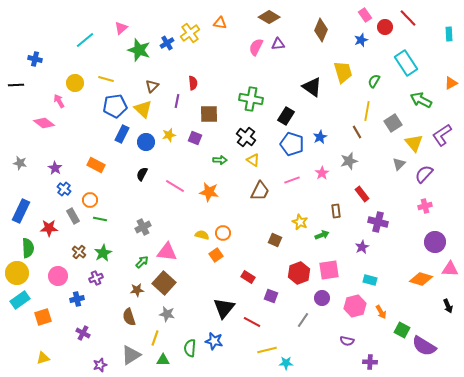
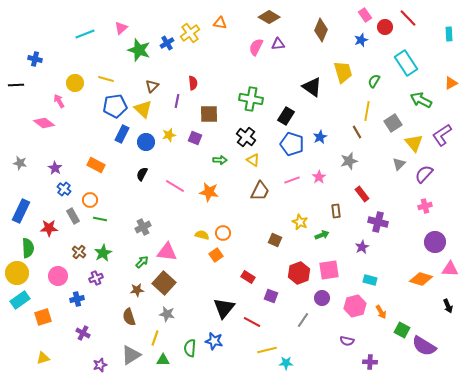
cyan line at (85, 40): moved 6 px up; rotated 18 degrees clockwise
pink star at (322, 173): moved 3 px left, 4 px down
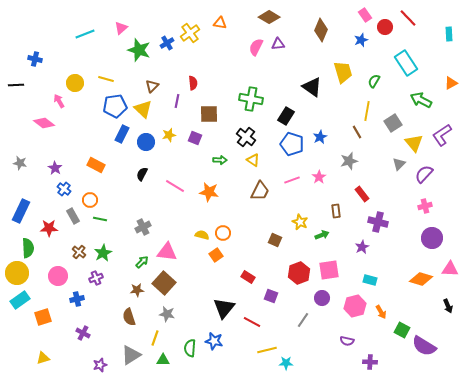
purple circle at (435, 242): moved 3 px left, 4 px up
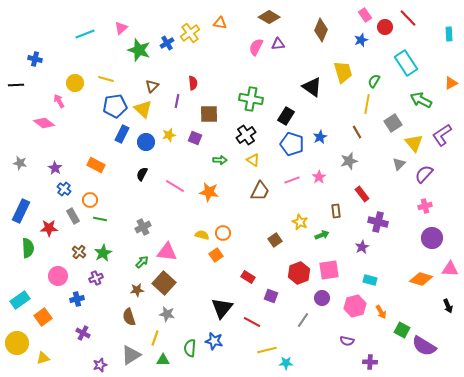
yellow line at (367, 111): moved 7 px up
black cross at (246, 137): moved 2 px up; rotated 18 degrees clockwise
brown square at (275, 240): rotated 32 degrees clockwise
yellow circle at (17, 273): moved 70 px down
black triangle at (224, 308): moved 2 px left
orange square at (43, 317): rotated 18 degrees counterclockwise
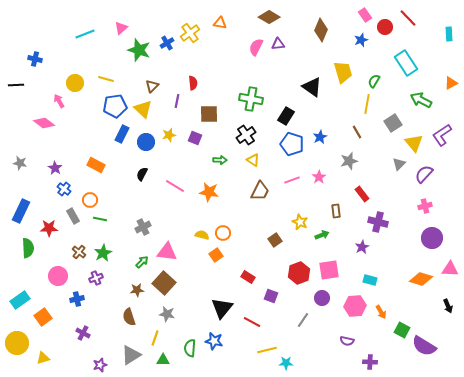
pink hexagon at (355, 306): rotated 10 degrees clockwise
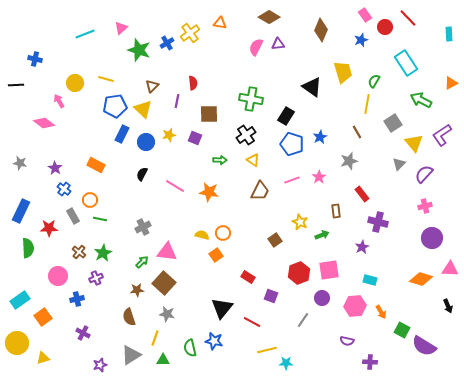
green semicircle at (190, 348): rotated 18 degrees counterclockwise
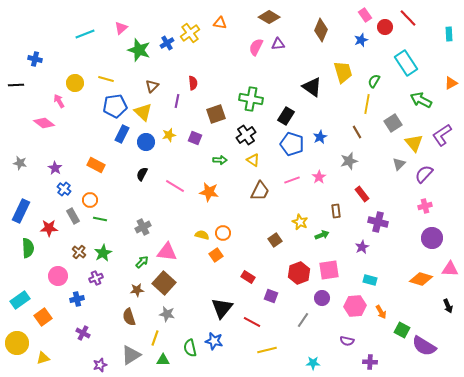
yellow triangle at (143, 109): moved 3 px down
brown square at (209, 114): moved 7 px right; rotated 18 degrees counterclockwise
cyan star at (286, 363): moved 27 px right
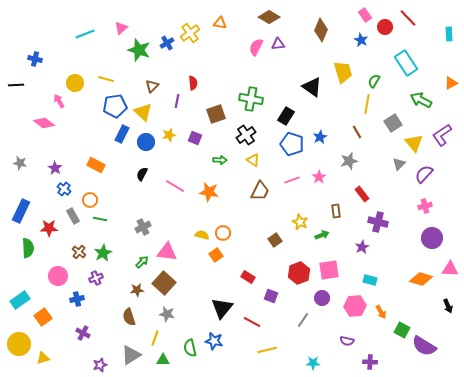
blue star at (361, 40): rotated 24 degrees counterclockwise
yellow circle at (17, 343): moved 2 px right, 1 px down
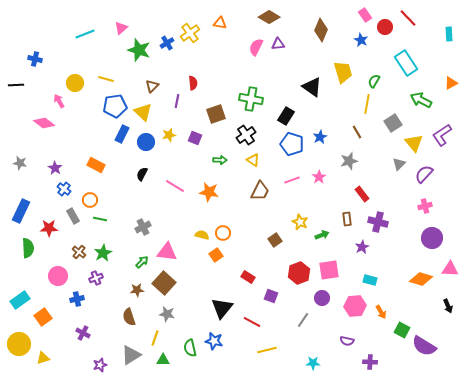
brown rectangle at (336, 211): moved 11 px right, 8 px down
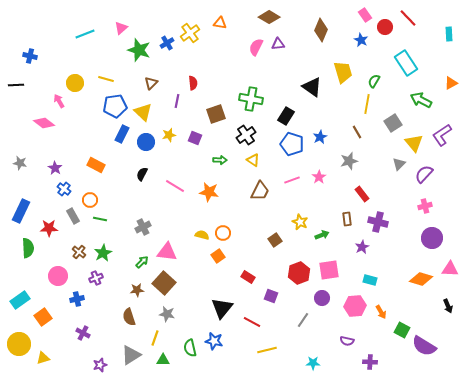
blue cross at (35, 59): moved 5 px left, 3 px up
brown triangle at (152, 86): moved 1 px left, 3 px up
orange square at (216, 255): moved 2 px right, 1 px down
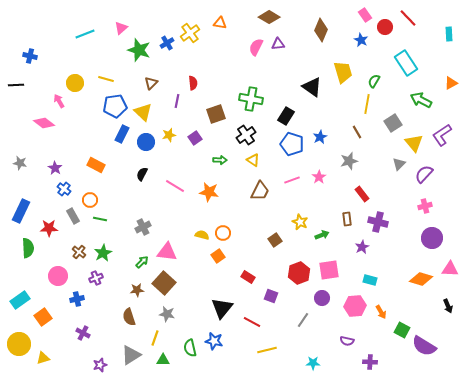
purple square at (195, 138): rotated 32 degrees clockwise
